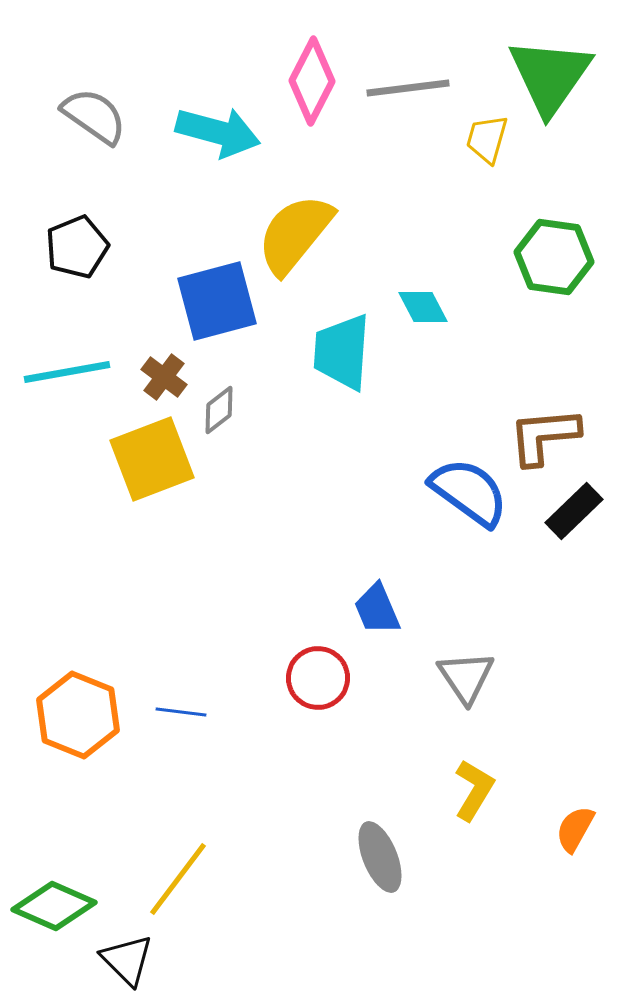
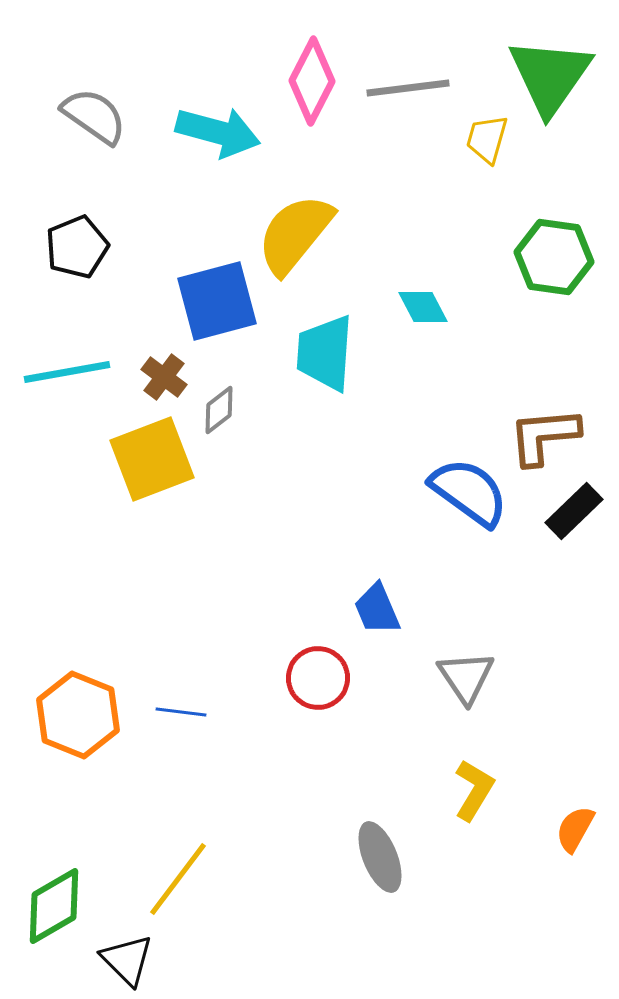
cyan trapezoid: moved 17 px left, 1 px down
green diamond: rotated 54 degrees counterclockwise
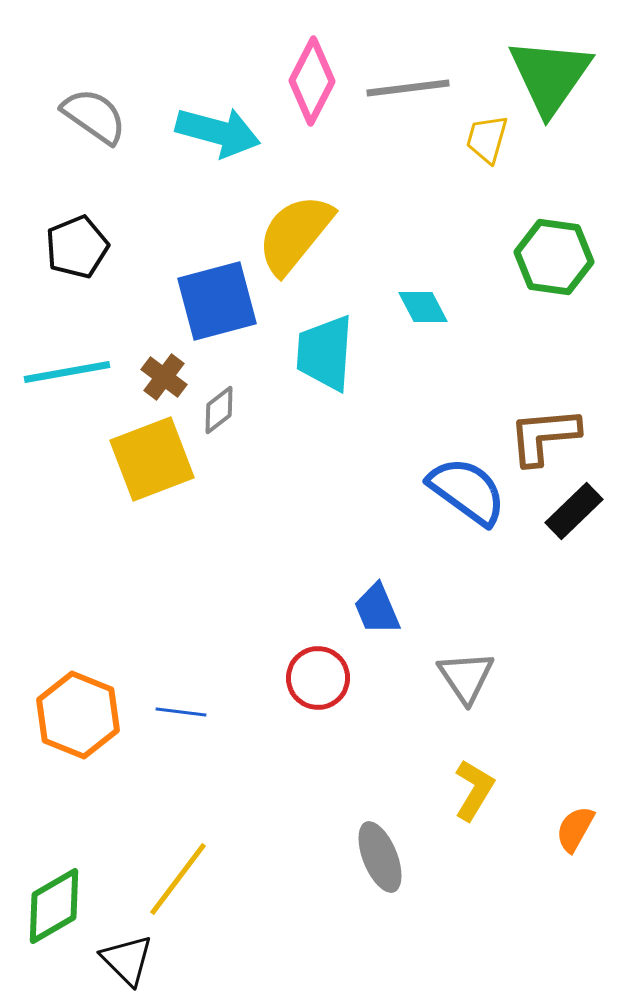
blue semicircle: moved 2 px left, 1 px up
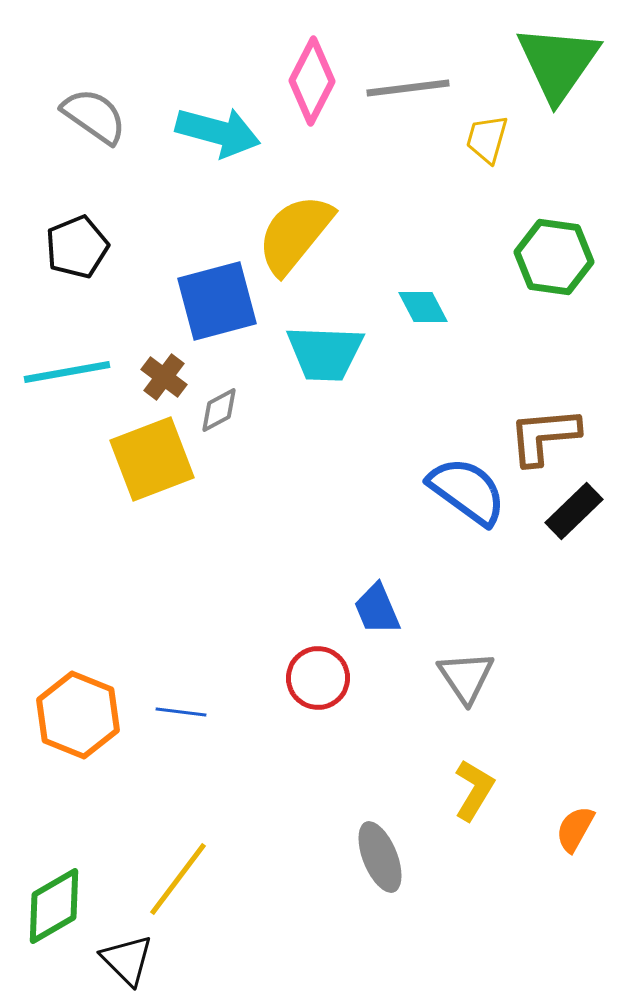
green triangle: moved 8 px right, 13 px up
cyan trapezoid: rotated 92 degrees counterclockwise
gray diamond: rotated 9 degrees clockwise
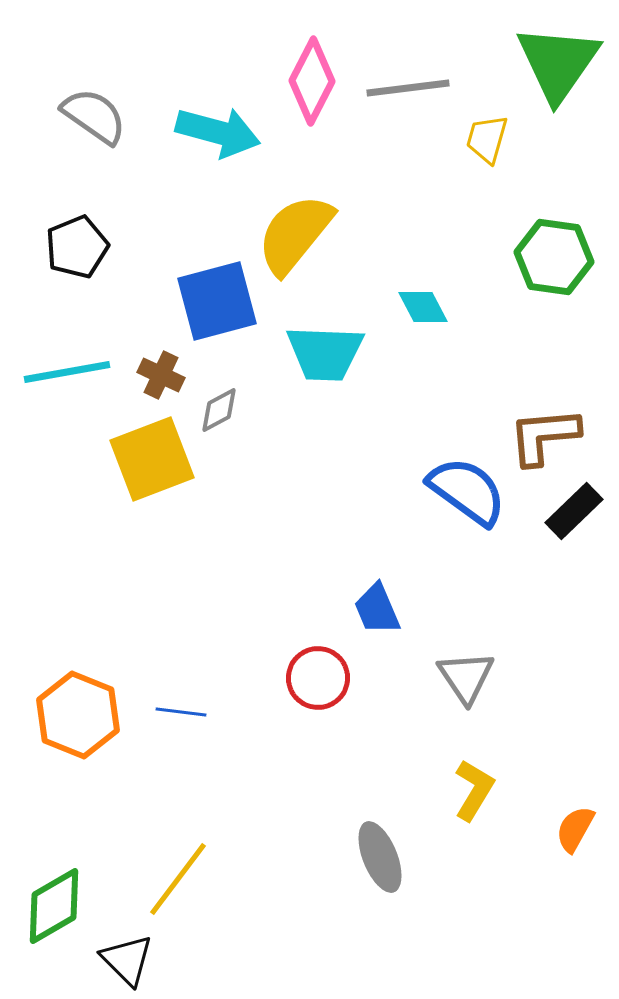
brown cross: moved 3 px left, 2 px up; rotated 12 degrees counterclockwise
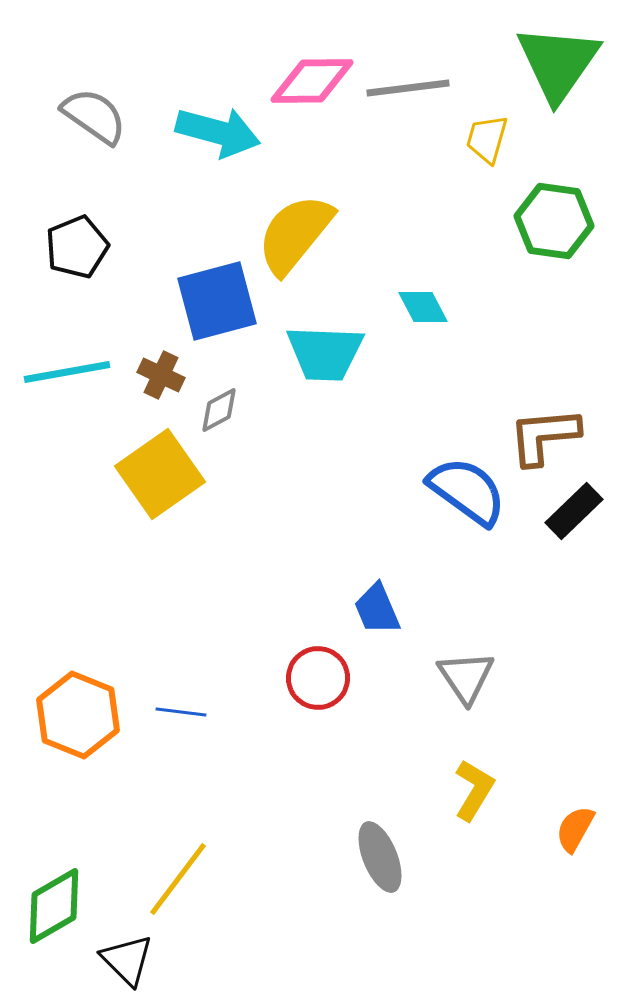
pink diamond: rotated 62 degrees clockwise
green hexagon: moved 36 px up
yellow square: moved 8 px right, 15 px down; rotated 14 degrees counterclockwise
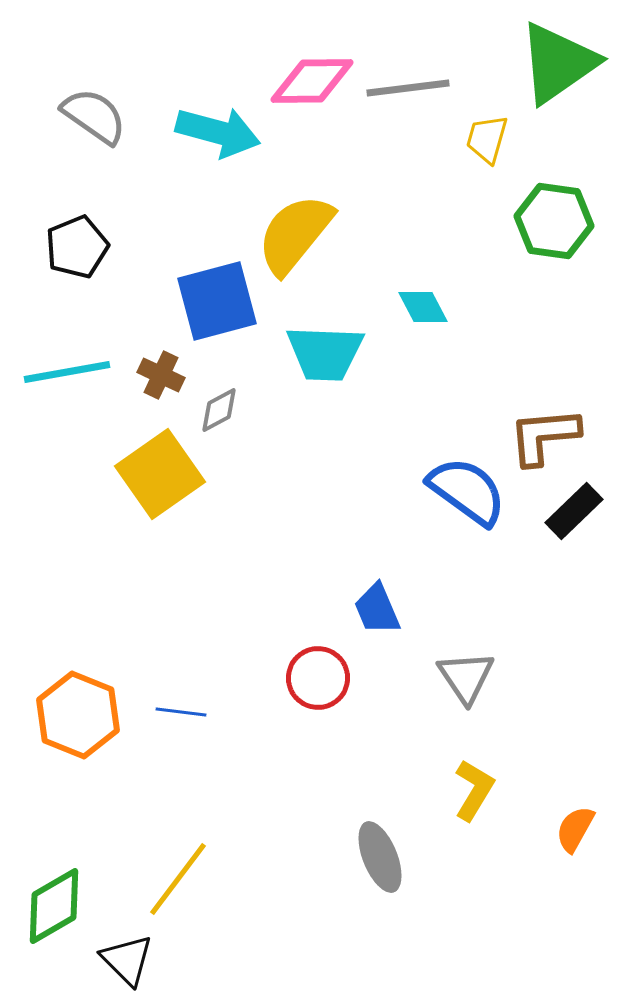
green triangle: rotated 20 degrees clockwise
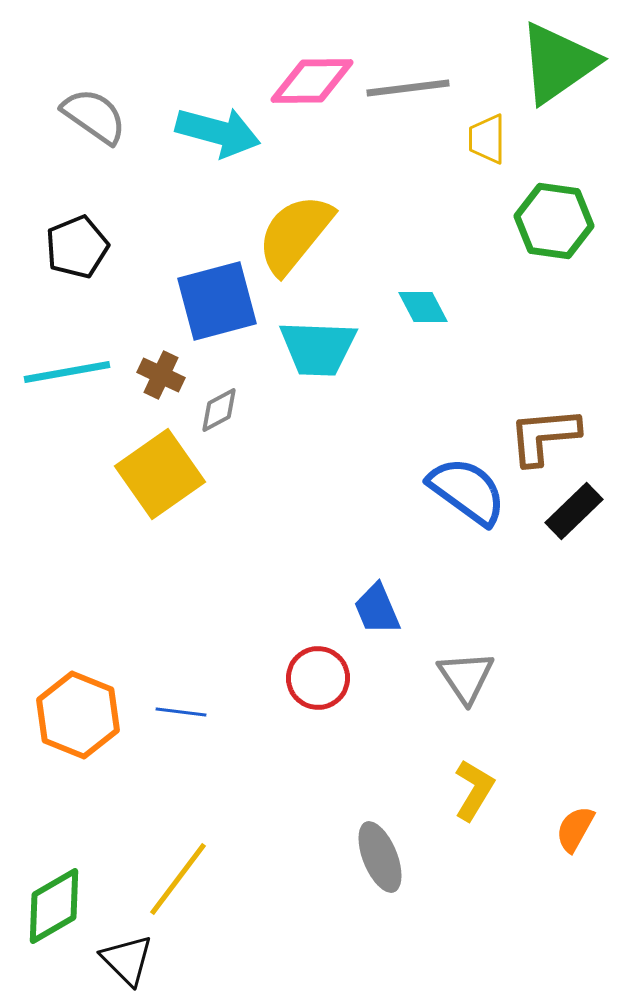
yellow trapezoid: rotated 16 degrees counterclockwise
cyan trapezoid: moved 7 px left, 5 px up
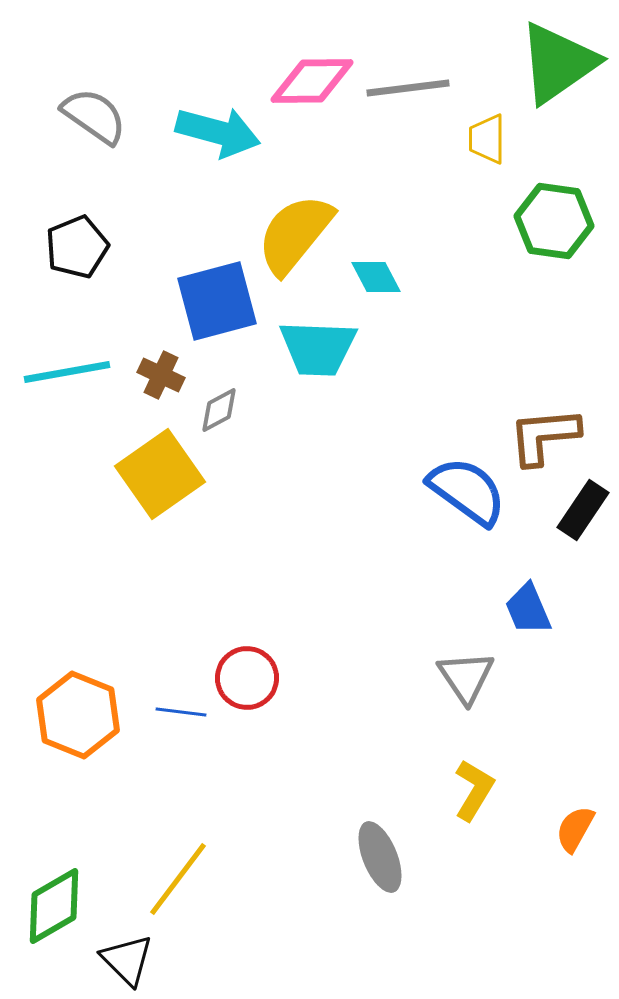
cyan diamond: moved 47 px left, 30 px up
black rectangle: moved 9 px right, 1 px up; rotated 12 degrees counterclockwise
blue trapezoid: moved 151 px right
red circle: moved 71 px left
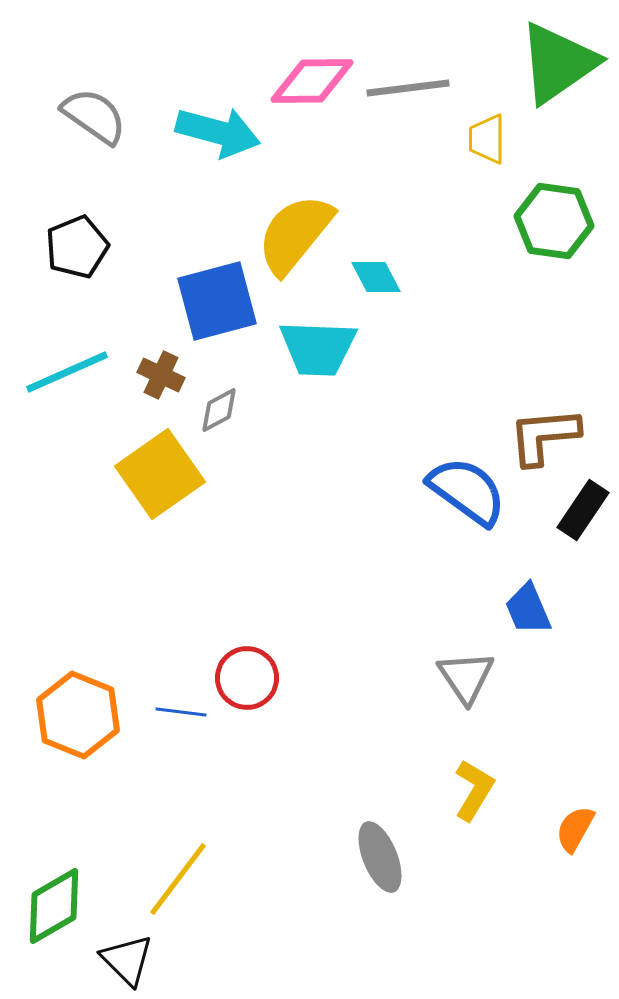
cyan line: rotated 14 degrees counterclockwise
